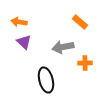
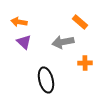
gray arrow: moved 5 px up
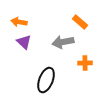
black ellipse: rotated 35 degrees clockwise
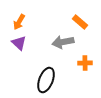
orange arrow: rotated 70 degrees counterclockwise
purple triangle: moved 5 px left, 1 px down
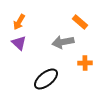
black ellipse: moved 1 px up; rotated 30 degrees clockwise
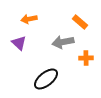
orange arrow: moved 10 px right, 3 px up; rotated 49 degrees clockwise
orange cross: moved 1 px right, 5 px up
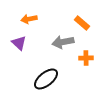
orange rectangle: moved 2 px right, 1 px down
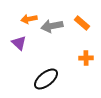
gray arrow: moved 11 px left, 16 px up
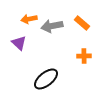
orange cross: moved 2 px left, 2 px up
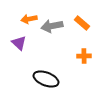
black ellipse: rotated 60 degrees clockwise
